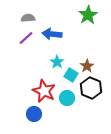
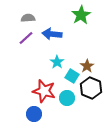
green star: moved 7 px left
cyan square: moved 1 px right, 1 px down
red star: rotated 10 degrees counterclockwise
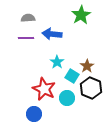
purple line: rotated 42 degrees clockwise
red star: moved 2 px up; rotated 10 degrees clockwise
